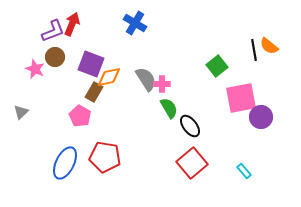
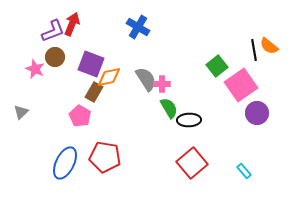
blue cross: moved 3 px right, 4 px down
pink square: moved 13 px up; rotated 24 degrees counterclockwise
purple circle: moved 4 px left, 4 px up
black ellipse: moved 1 px left, 6 px up; rotated 55 degrees counterclockwise
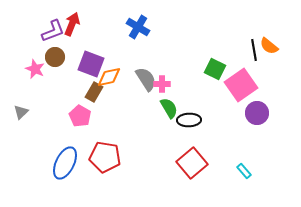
green square: moved 2 px left, 3 px down; rotated 25 degrees counterclockwise
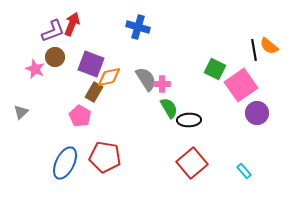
blue cross: rotated 15 degrees counterclockwise
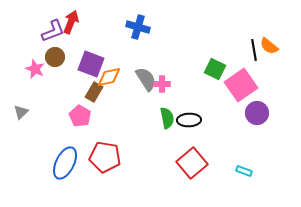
red arrow: moved 1 px left, 2 px up
green semicircle: moved 2 px left, 10 px down; rotated 20 degrees clockwise
cyan rectangle: rotated 28 degrees counterclockwise
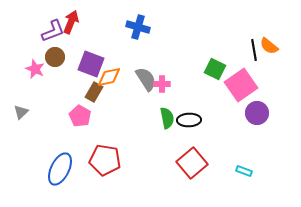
red pentagon: moved 3 px down
blue ellipse: moved 5 px left, 6 px down
